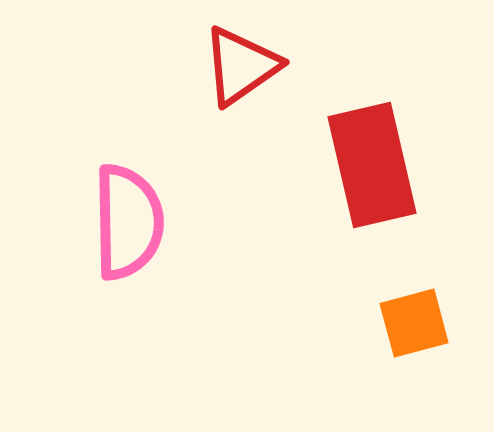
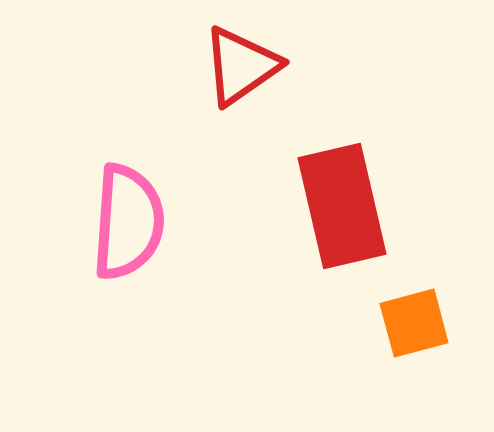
red rectangle: moved 30 px left, 41 px down
pink semicircle: rotated 5 degrees clockwise
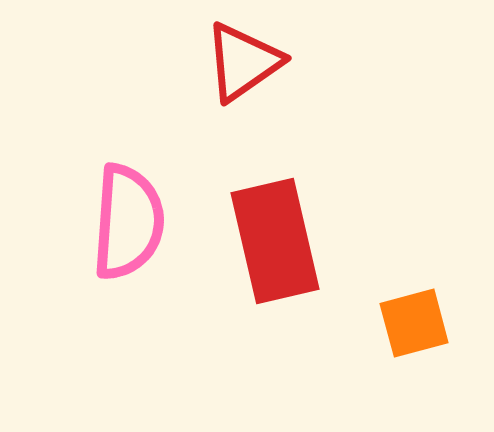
red triangle: moved 2 px right, 4 px up
red rectangle: moved 67 px left, 35 px down
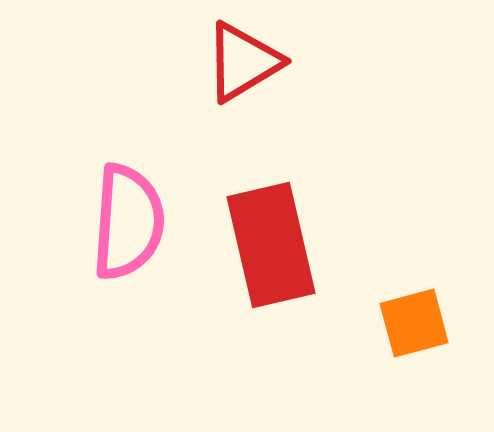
red triangle: rotated 4 degrees clockwise
red rectangle: moved 4 px left, 4 px down
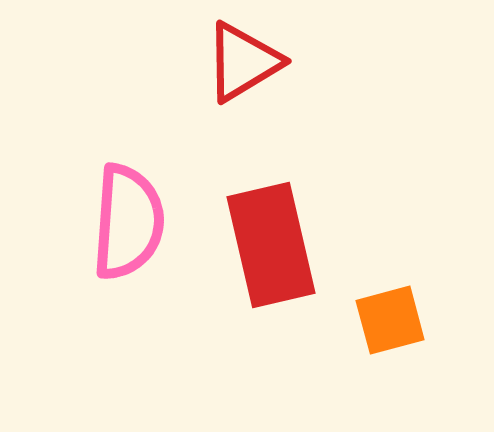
orange square: moved 24 px left, 3 px up
